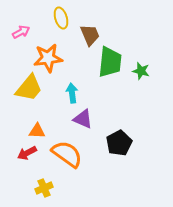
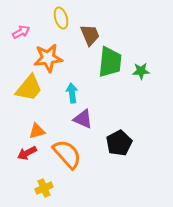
green star: rotated 18 degrees counterclockwise
orange triangle: rotated 18 degrees counterclockwise
orange semicircle: rotated 12 degrees clockwise
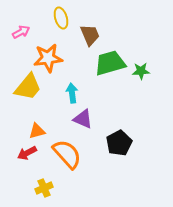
green trapezoid: moved 1 px down; rotated 112 degrees counterclockwise
yellow trapezoid: moved 1 px left, 1 px up
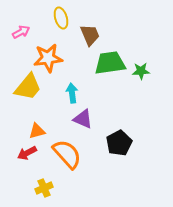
green trapezoid: rotated 8 degrees clockwise
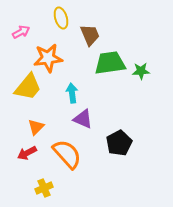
orange triangle: moved 1 px left, 4 px up; rotated 30 degrees counterclockwise
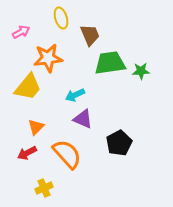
cyan arrow: moved 3 px right, 2 px down; rotated 108 degrees counterclockwise
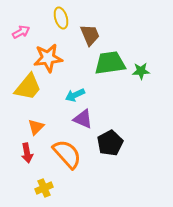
black pentagon: moved 9 px left
red arrow: rotated 72 degrees counterclockwise
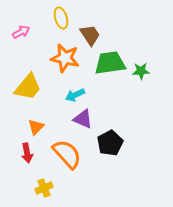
brown trapezoid: rotated 10 degrees counterclockwise
orange star: moved 17 px right; rotated 20 degrees clockwise
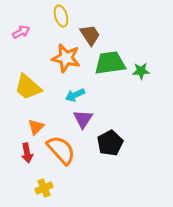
yellow ellipse: moved 2 px up
orange star: moved 1 px right
yellow trapezoid: rotated 92 degrees clockwise
purple triangle: rotated 40 degrees clockwise
orange semicircle: moved 6 px left, 4 px up
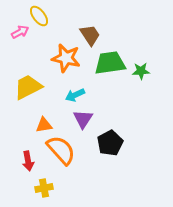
yellow ellipse: moved 22 px left; rotated 20 degrees counterclockwise
pink arrow: moved 1 px left
yellow trapezoid: rotated 112 degrees clockwise
orange triangle: moved 8 px right, 2 px up; rotated 36 degrees clockwise
red arrow: moved 1 px right, 8 px down
yellow cross: rotated 12 degrees clockwise
